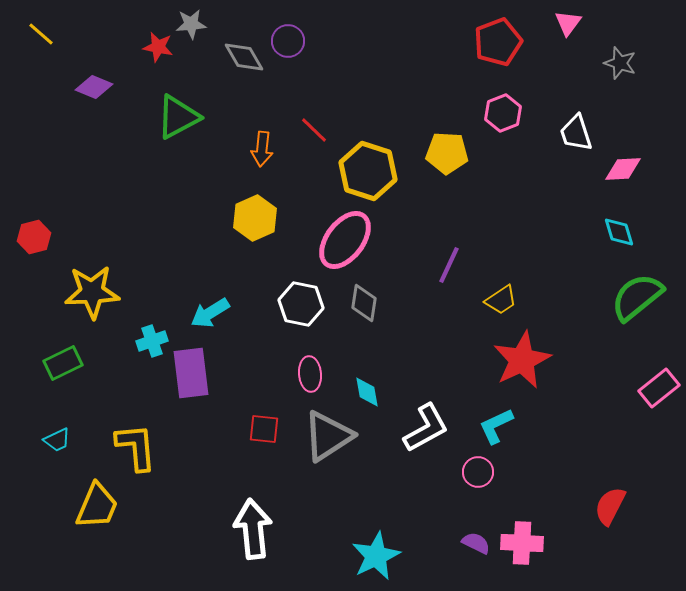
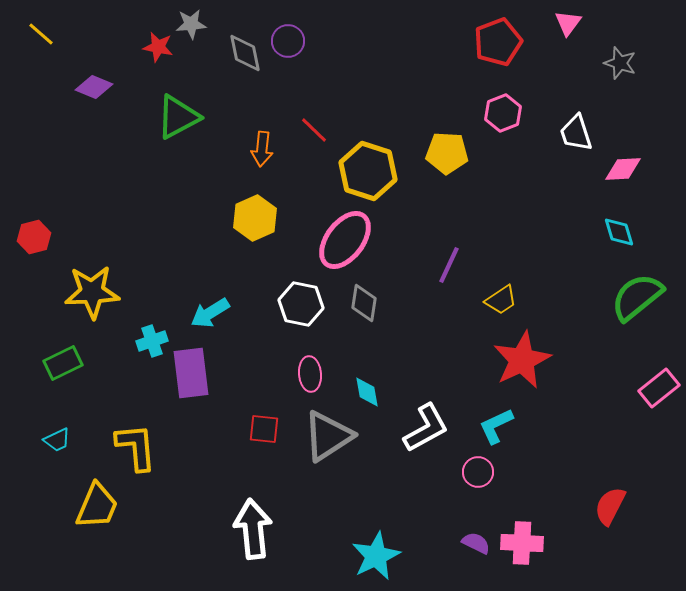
gray diamond at (244, 57): moved 1 px right, 4 px up; rotated 18 degrees clockwise
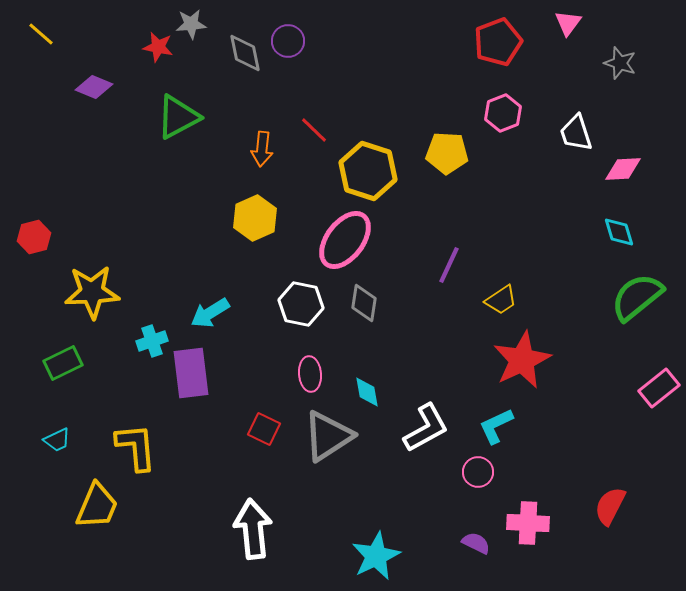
red square at (264, 429): rotated 20 degrees clockwise
pink cross at (522, 543): moved 6 px right, 20 px up
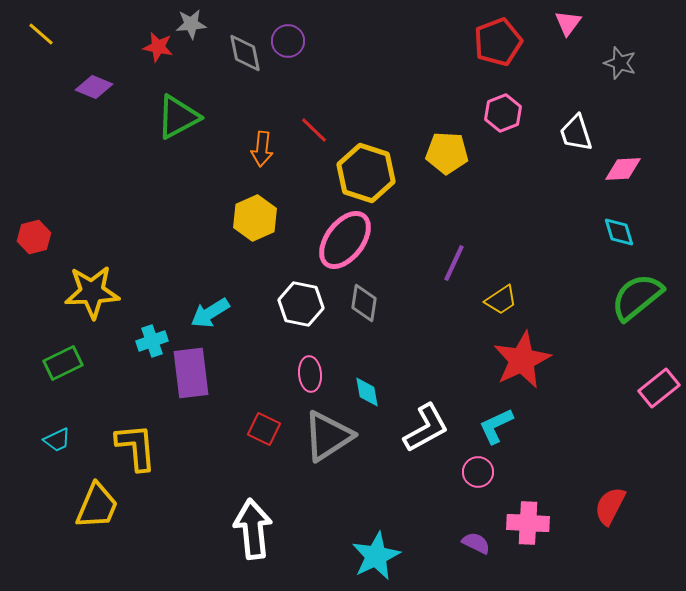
yellow hexagon at (368, 171): moved 2 px left, 2 px down
purple line at (449, 265): moved 5 px right, 2 px up
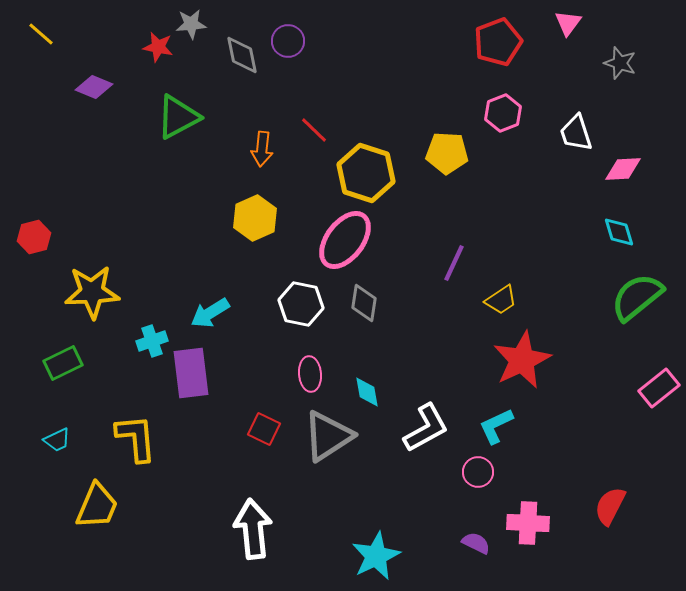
gray diamond at (245, 53): moved 3 px left, 2 px down
yellow L-shape at (136, 447): moved 9 px up
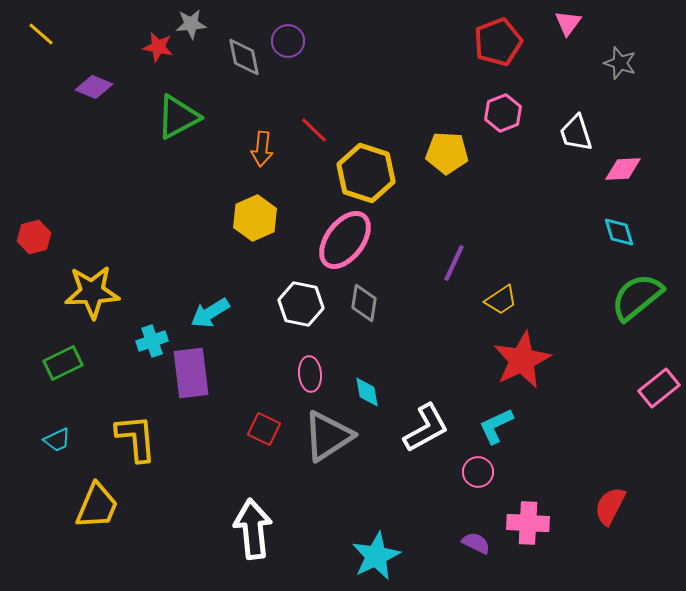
gray diamond at (242, 55): moved 2 px right, 2 px down
